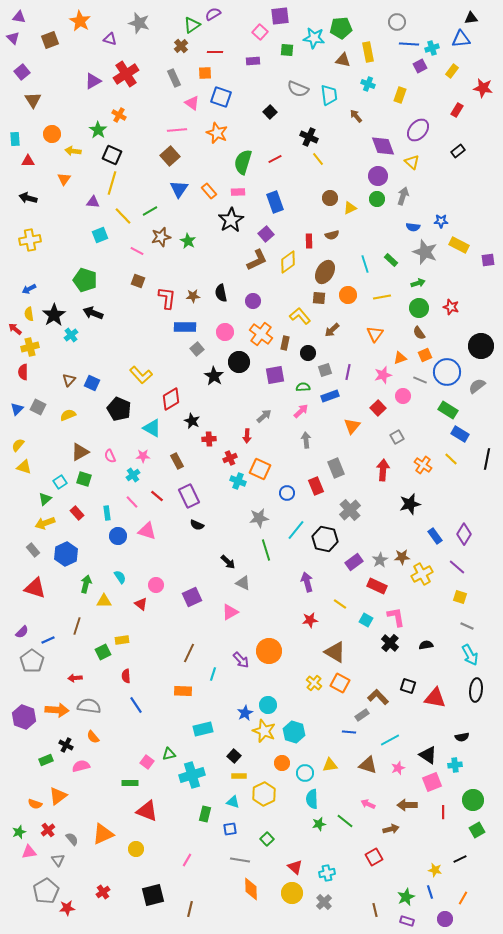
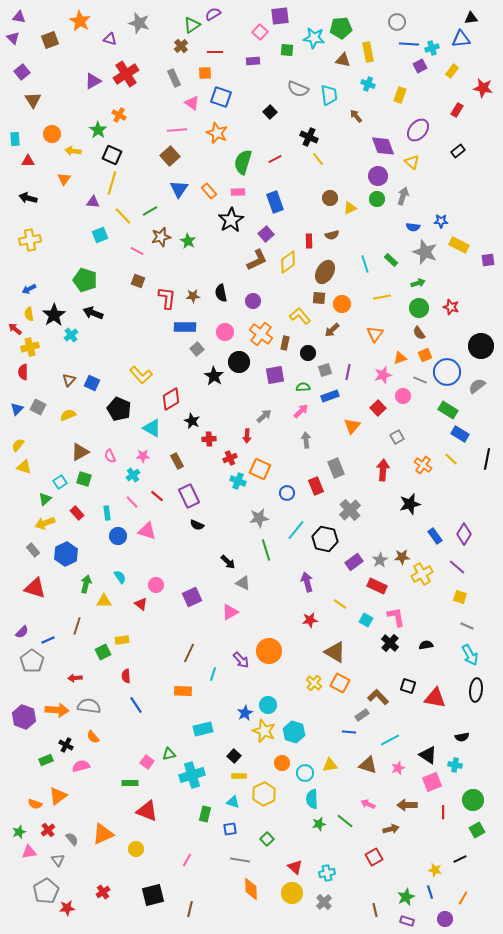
orange circle at (348, 295): moved 6 px left, 9 px down
cyan cross at (455, 765): rotated 16 degrees clockwise
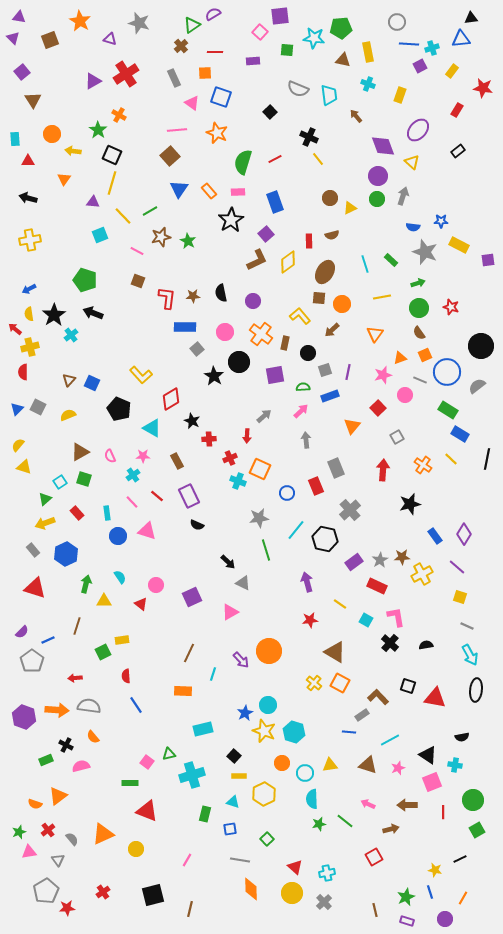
pink circle at (403, 396): moved 2 px right, 1 px up
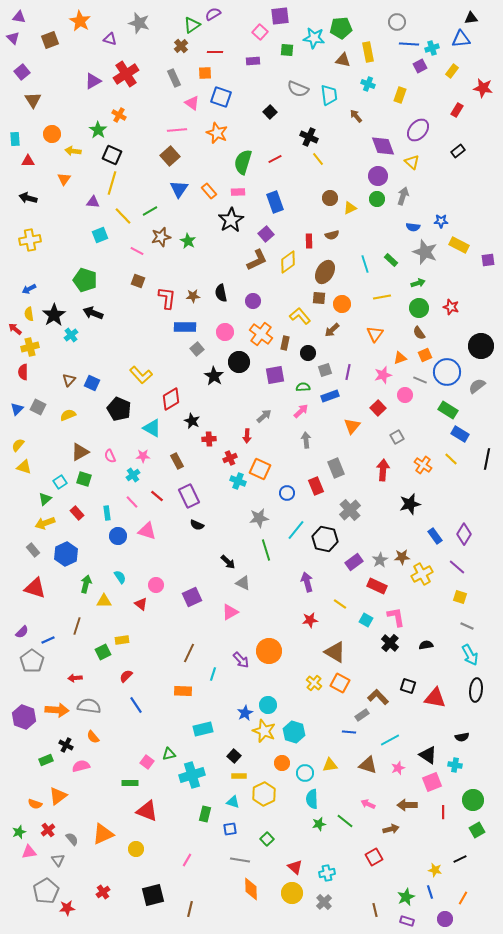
red semicircle at (126, 676): rotated 48 degrees clockwise
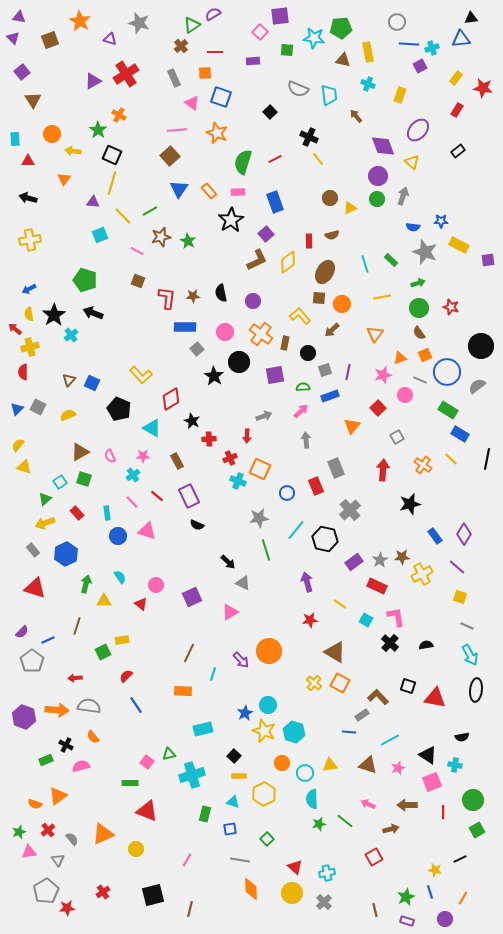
yellow rectangle at (452, 71): moved 4 px right, 7 px down
gray arrow at (264, 416): rotated 21 degrees clockwise
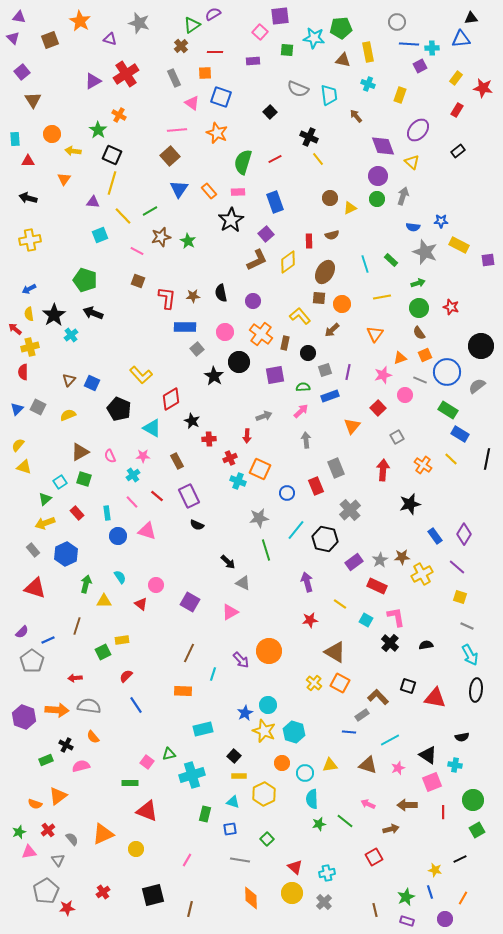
cyan cross at (432, 48): rotated 16 degrees clockwise
purple square at (192, 597): moved 2 px left, 5 px down; rotated 36 degrees counterclockwise
orange diamond at (251, 889): moved 9 px down
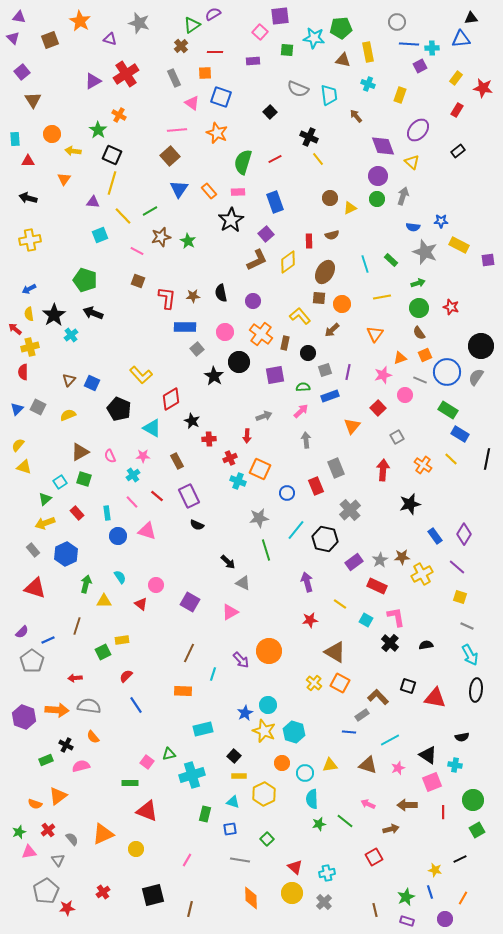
gray semicircle at (477, 386): moved 1 px left, 9 px up; rotated 18 degrees counterclockwise
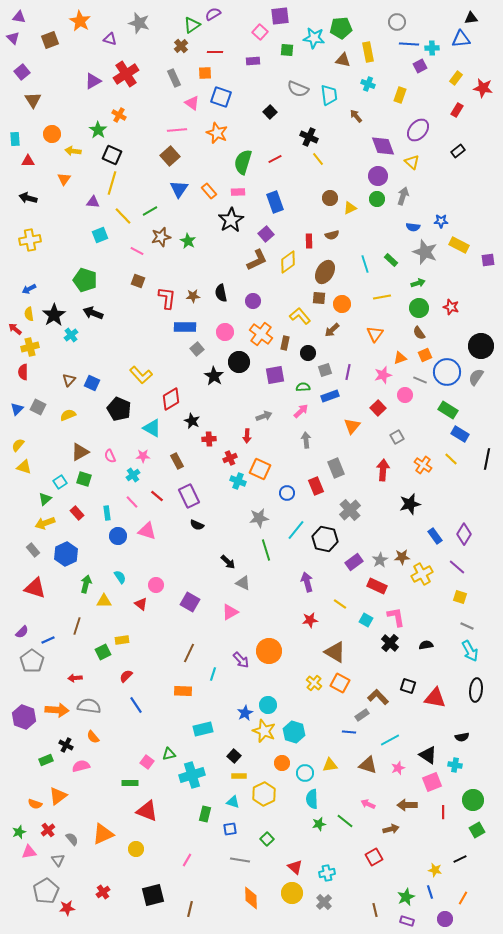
cyan arrow at (470, 655): moved 4 px up
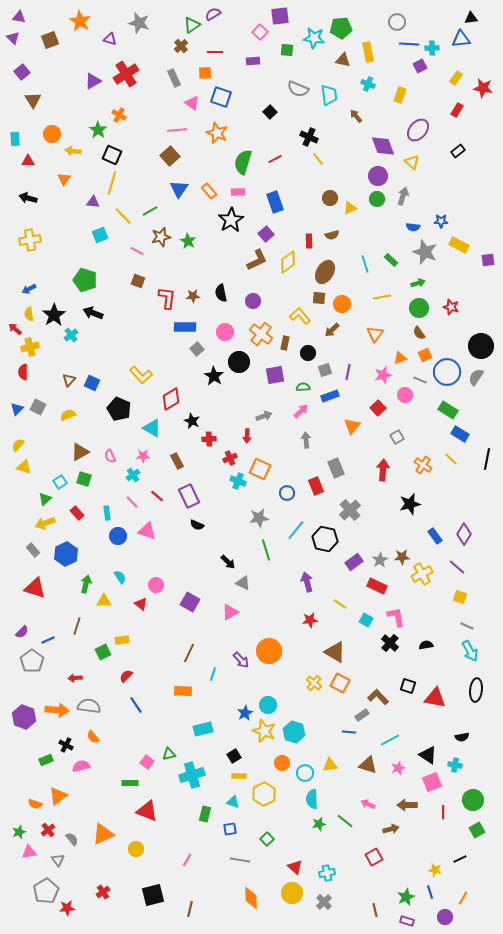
black square at (234, 756): rotated 16 degrees clockwise
purple circle at (445, 919): moved 2 px up
